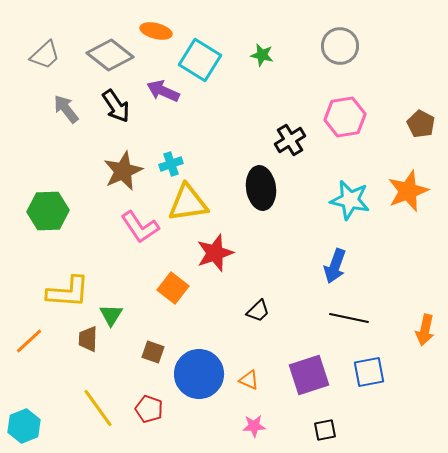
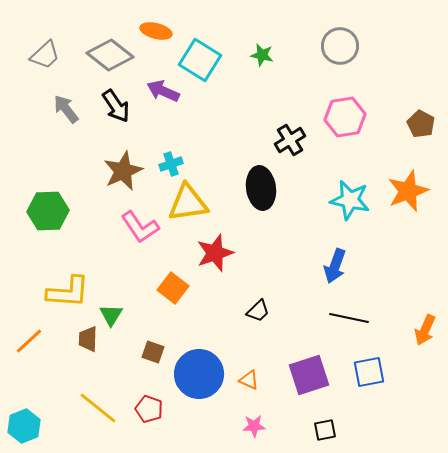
orange arrow: rotated 12 degrees clockwise
yellow line: rotated 15 degrees counterclockwise
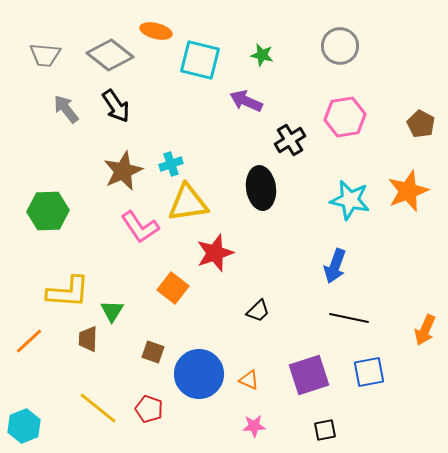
gray trapezoid: rotated 48 degrees clockwise
cyan square: rotated 18 degrees counterclockwise
purple arrow: moved 83 px right, 10 px down
green triangle: moved 1 px right, 4 px up
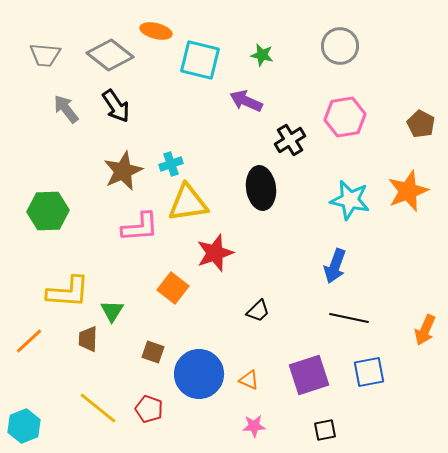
pink L-shape: rotated 60 degrees counterclockwise
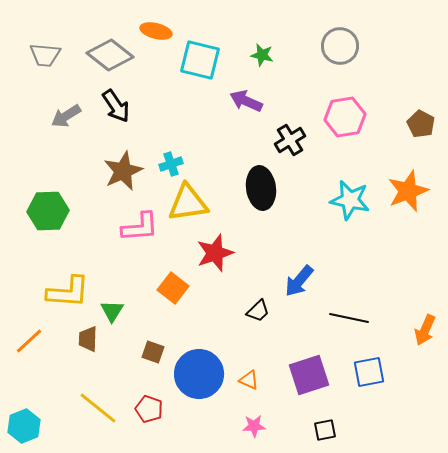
gray arrow: moved 7 px down; rotated 84 degrees counterclockwise
blue arrow: moved 36 px left, 15 px down; rotated 20 degrees clockwise
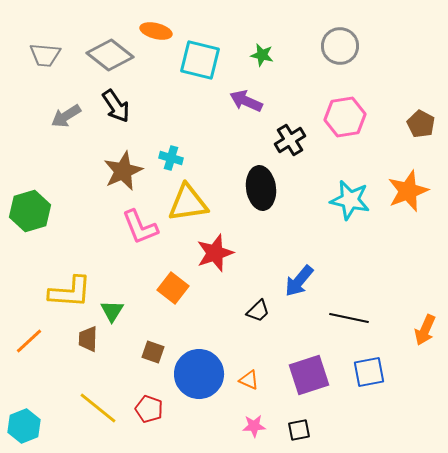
cyan cross: moved 6 px up; rotated 35 degrees clockwise
green hexagon: moved 18 px left; rotated 15 degrees counterclockwise
pink L-shape: rotated 72 degrees clockwise
yellow L-shape: moved 2 px right
black square: moved 26 px left
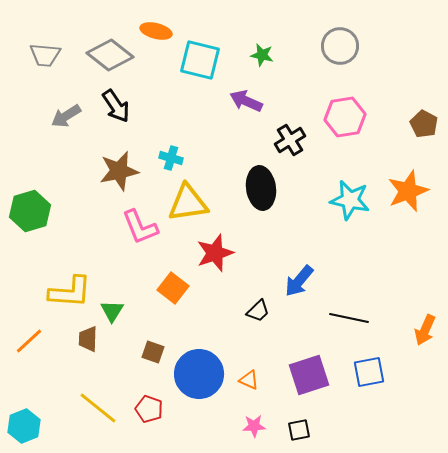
brown pentagon: moved 3 px right
brown star: moved 4 px left; rotated 12 degrees clockwise
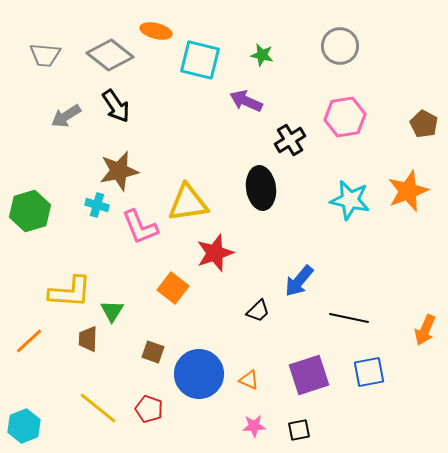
cyan cross: moved 74 px left, 47 px down
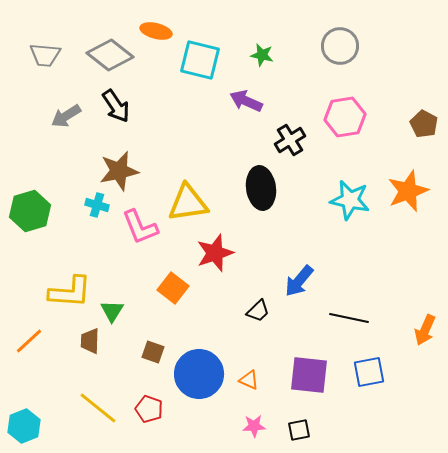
brown trapezoid: moved 2 px right, 2 px down
purple square: rotated 24 degrees clockwise
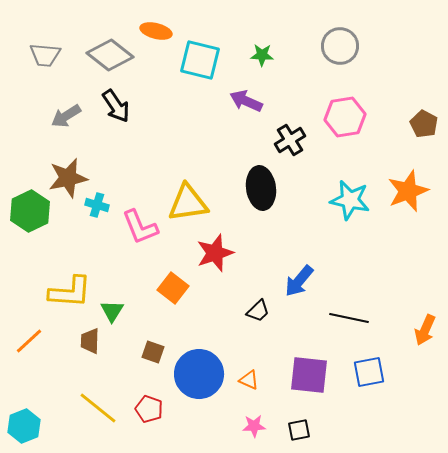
green star: rotated 10 degrees counterclockwise
brown star: moved 51 px left, 7 px down
green hexagon: rotated 9 degrees counterclockwise
